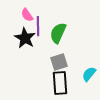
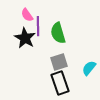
green semicircle: rotated 40 degrees counterclockwise
cyan semicircle: moved 6 px up
black rectangle: rotated 15 degrees counterclockwise
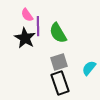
green semicircle: rotated 15 degrees counterclockwise
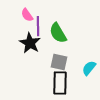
black star: moved 5 px right, 5 px down
gray square: rotated 30 degrees clockwise
black rectangle: rotated 20 degrees clockwise
